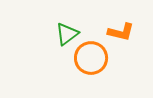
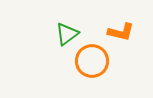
orange circle: moved 1 px right, 3 px down
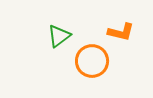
green triangle: moved 8 px left, 2 px down
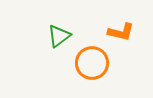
orange circle: moved 2 px down
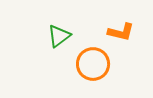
orange circle: moved 1 px right, 1 px down
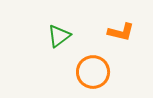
orange circle: moved 8 px down
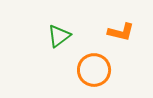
orange circle: moved 1 px right, 2 px up
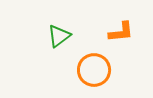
orange L-shape: rotated 20 degrees counterclockwise
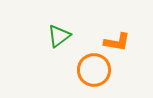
orange L-shape: moved 4 px left, 10 px down; rotated 16 degrees clockwise
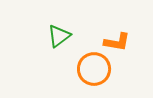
orange circle: moved 1 px up
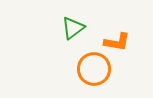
green triangle: moved 14 px right, 8 px up
